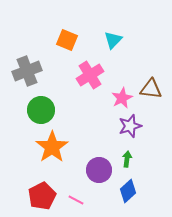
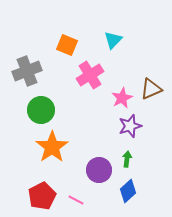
orange square: moved 5 px down
brown triangle: rotated 30 degrees counterclockwise
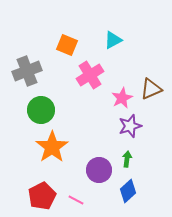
cyan triangle: rotated 18 degrees clockwise
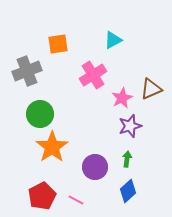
orange square: moved 9 px left, 1 px up; rotated 30 degrees counterclockwise
pink cross: moved 3 px right
green circle: moved 1 px left, 4 px down
purple circle: moved 4 px left, 3 px up
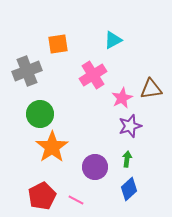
brown triangle: rotated 15 degrees clockwise
blue diamond: moved 1 px right, 2 px up
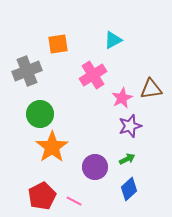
green arrow: rotated 56 degrees clockwise
pink line: moved 2 px left, 1 px down
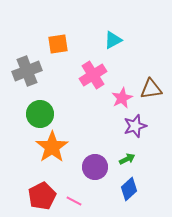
purple star: moved 5 px right
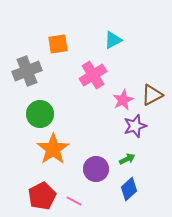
brown triangle: moved 1 px right, 6 px down; rotated 20 degrees counterclockwise
pink star: moved 1 px right, 2 px down
orange star: moved 1 px right, 2 px down
purple circle: moved 1 px right, 2 px down
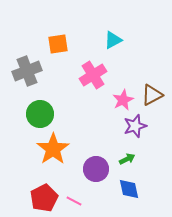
blue diamond: rotated 60 degrees counterclockwise
red pentagon: moved 2 px right, 2 px down
